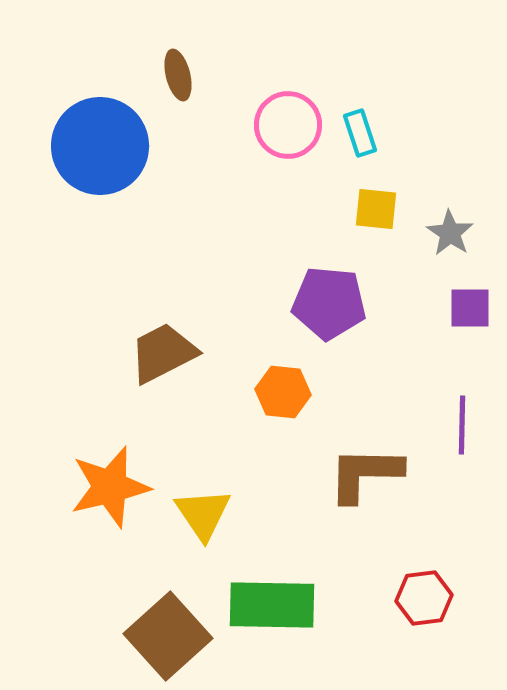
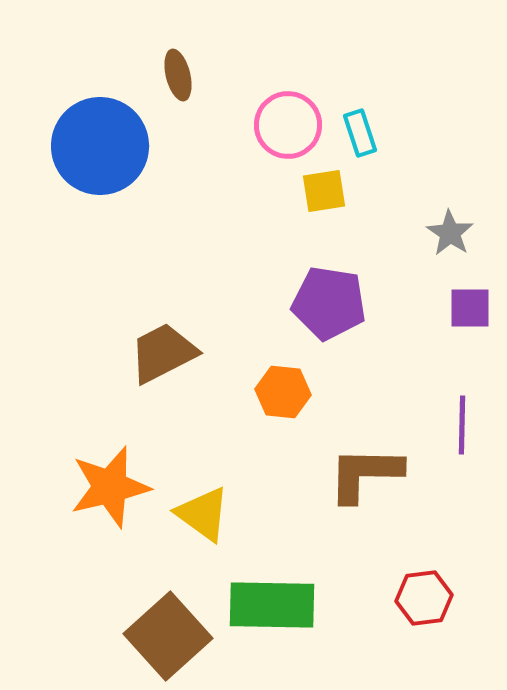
yellow square: moved 52 px left, 18 px up; rotated 15 degrees counterclockwise
purple pentagon: rotated 4 degrees clockwise
yellow triangle: rotated 20 degrees counterclockwise
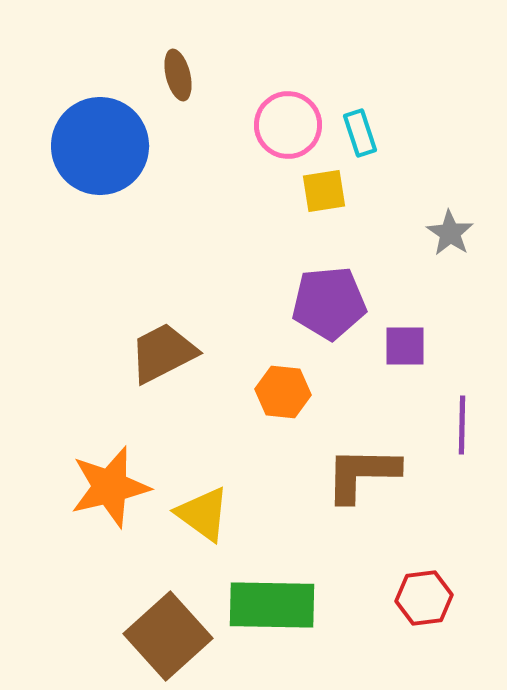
purple pentagon: rotated 14 degrees counterclockwise
purple square: moved 65 px left, 38 px down
brown L-shape: moved 3 px left
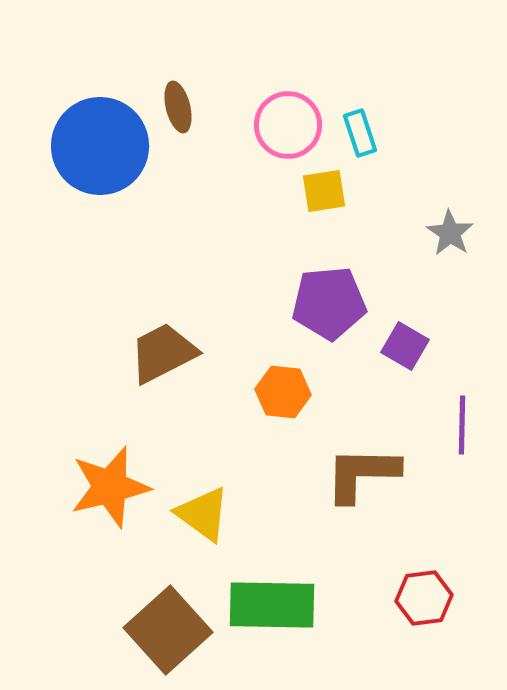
brown ellipse: moved 32 px down
purple square: rotated 30 degrees clockwise
brown square: moved 6 px up
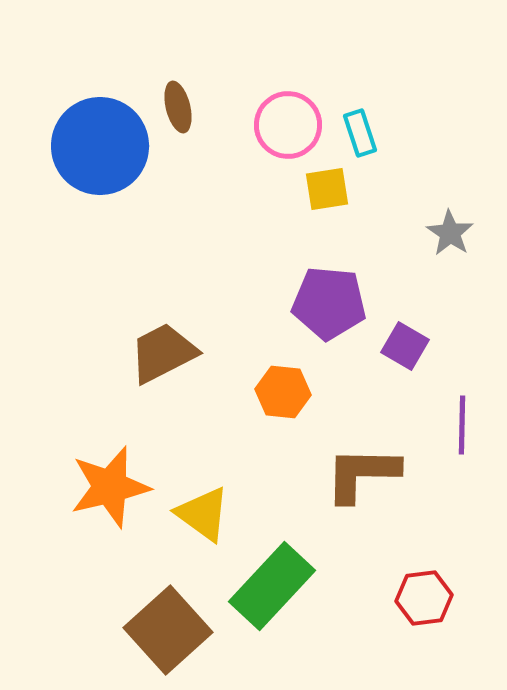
yellow square: moved 3 px right, 2 px up
purple pentagon: rotated 10 degrees clockwise
green rectangle: moved 19 px up; rotated 48 degrees counterclockwise
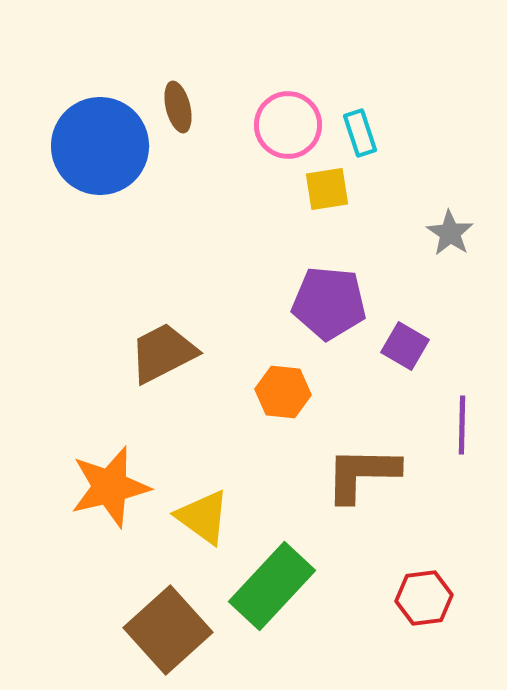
yellow triangle: moved 3 px down
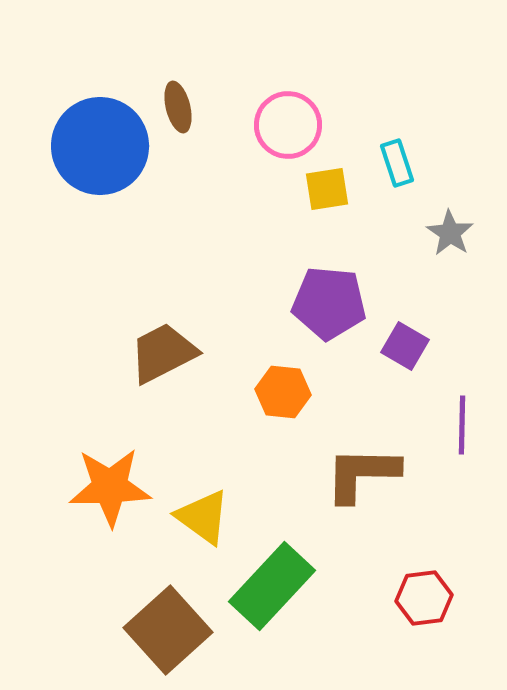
cyan rectangle: moved 37 px right, 30 px down
orange star: rotated 12 degrees clockwise
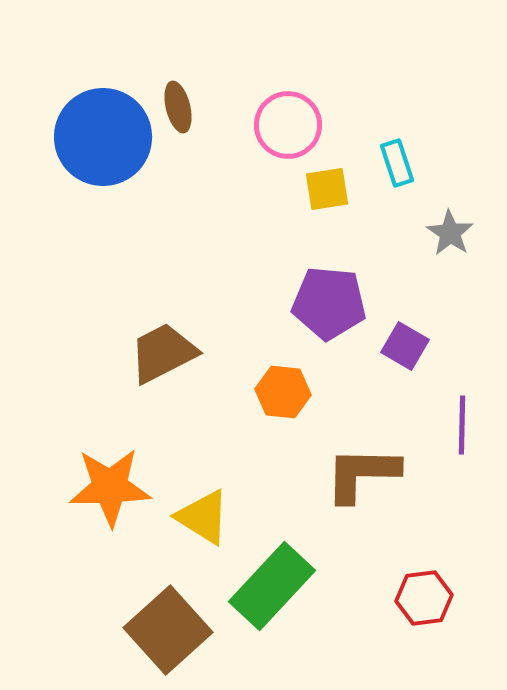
blue circle: moved 3 px right, 9 px up
yellow triangle: rotated 4 degrees counterclockwise
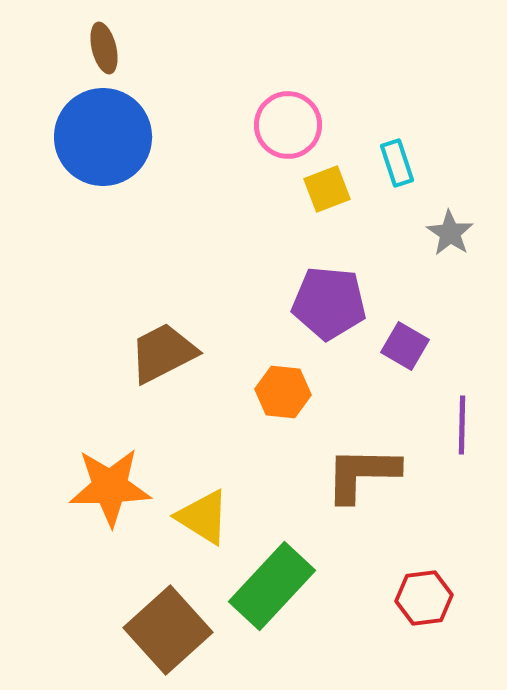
brown ellipse: moved 74 px left, 59 px up
yellow square: rotated 12 degrees counterclockwise
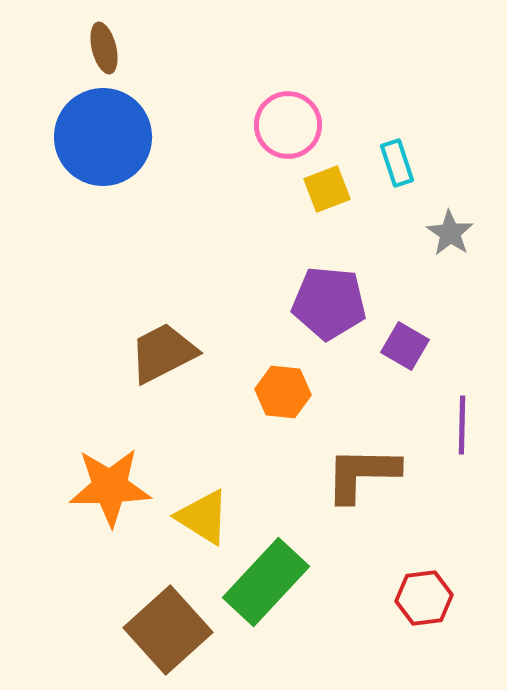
green rectangle: moved 6 px left, 4 px up
